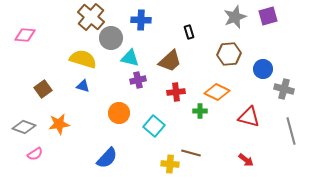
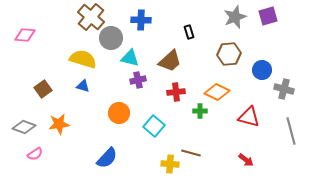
blue circle: moved 1 px left, 1 px down
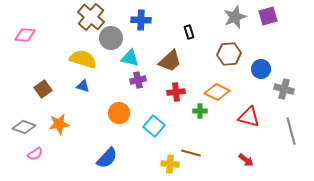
blue circle: moved 1 px left, 1 px up
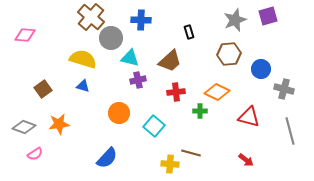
gray star: moved 3 px down
gray line: moved 1 px left
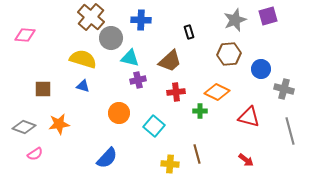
brown square: rotated 36 degrees clockwise
brown line: moved 6 px right, 1 px down; rotated 60 degrees clockwise
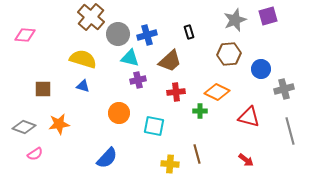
blue cross: moved 6 px right, 15 px down; rotated 18 degrees counterclockwise
gray circle: moved 7 px right, 4 px up
gray cross: rotated 30 degrees counterclockwise
cyan square: rotated 30 degrees counterclockwise
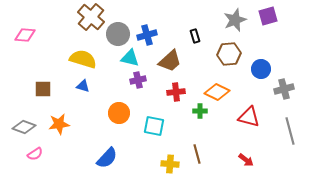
black rectangle: moved 6 px right, 4 px down
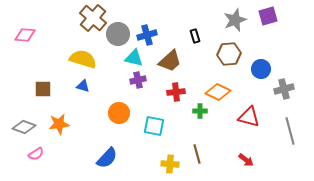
brown cross: moved 2 px right, 1 px down
cyan triangle: moved 4 px right
orange diamond: moved 1 px right
pink semicircle: moved 1 px right
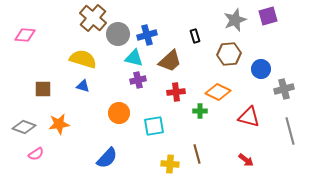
cyan square: rotated 20 degrees counterclockwise
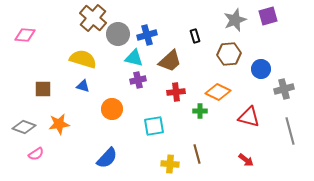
orange circle: moved 7 px left, 4 px up
